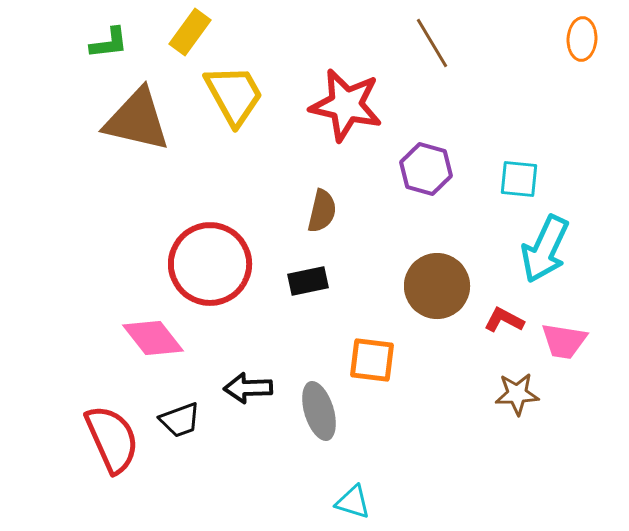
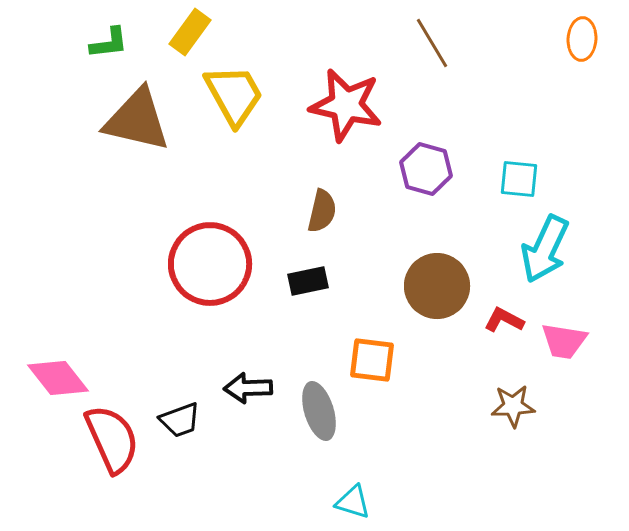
pink diamond: moved 95 px left, 40 px down
brown star: moved 4 px left, 12 px down
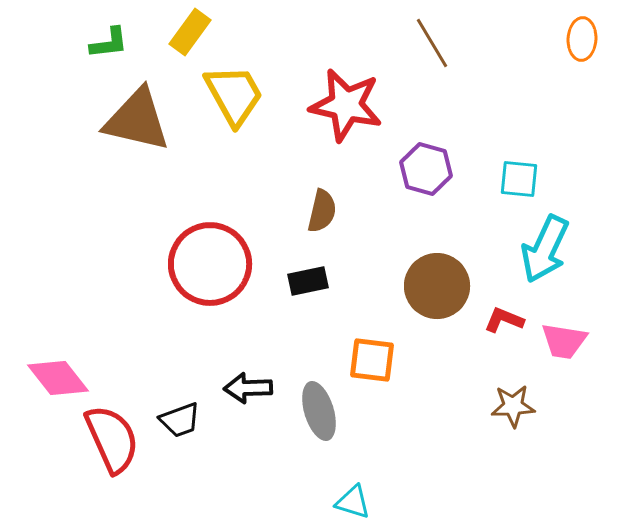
red L-shape: rotated 6 degrees counterclockwise
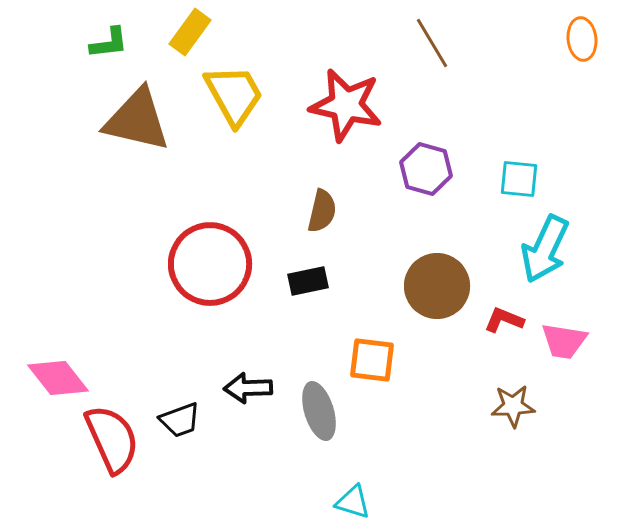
orange ellipse: rotated 9 degrees counterclockwise
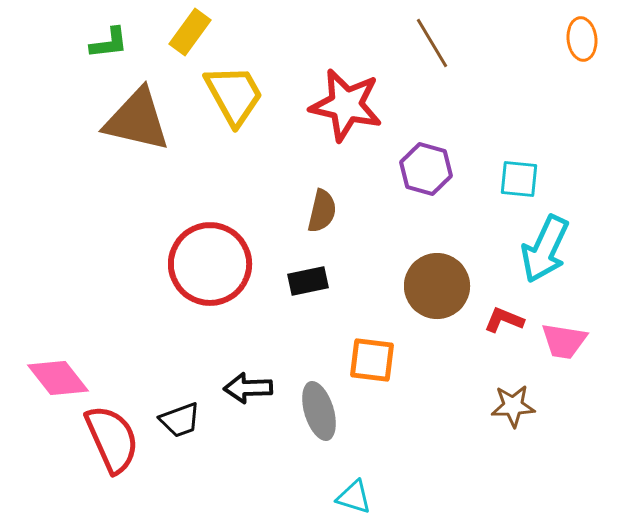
cyan triangle: moved 1 px right, 5 px up
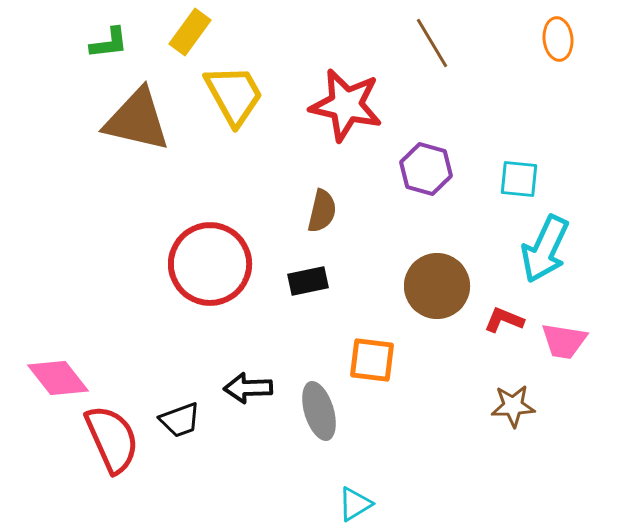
orange ellipse: moved 24 px left
cyan triangle: moved 1 px right, 7 px down; rotated 48 degrees counterclockwise
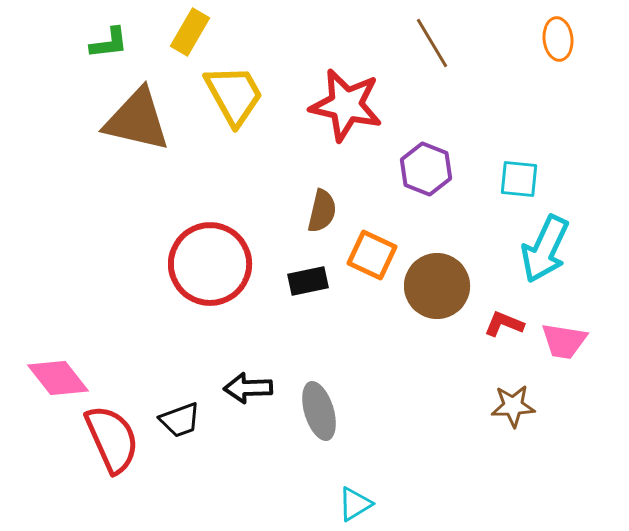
yellow rectangle: rotated 6 degrees counterclockwise
purple hexagon: rotated 6 degrees clockwise
red L-shape: moved 4 px down
orange square: moved 105 px up; rotated 18 degrees clockwise
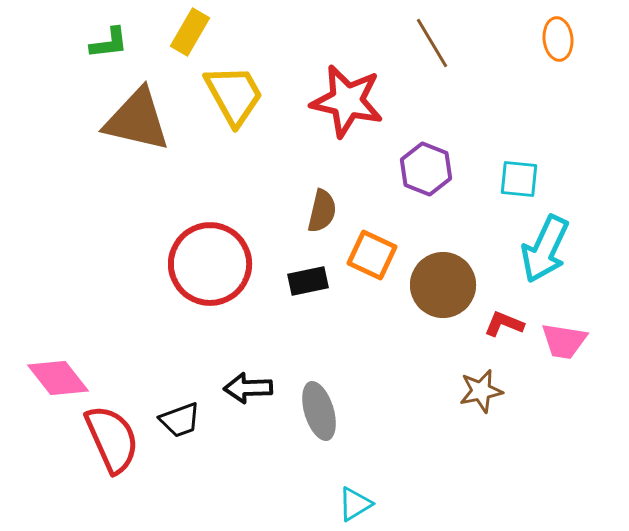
red star: moved 1 px right, 4 px up
brown circle: moved 6 px right, 1 px up
brown star: moved 32 px left, 15 px up; rotated 9 degrees counterclockwise
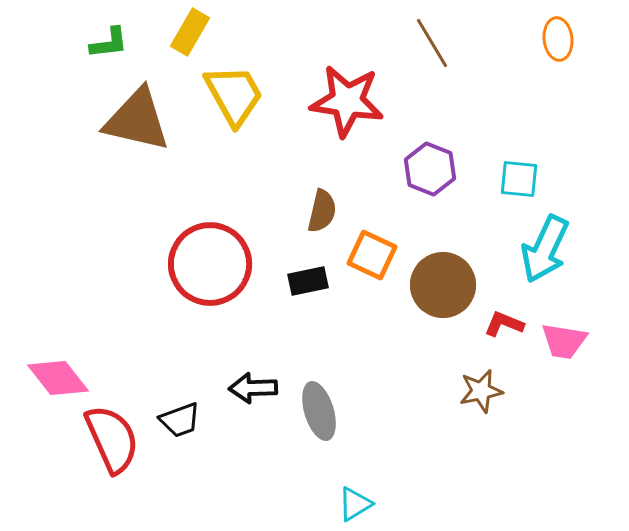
red star: rotated 4 degrees counterclockwise
purple hexagon: moved 4 px right
black arrow: moved 5 px right
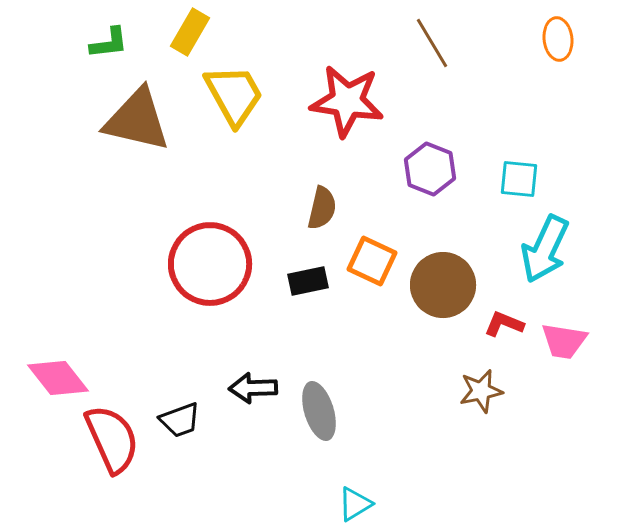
brown semicircle: moved 3 px up
orange square: moved 6 px down
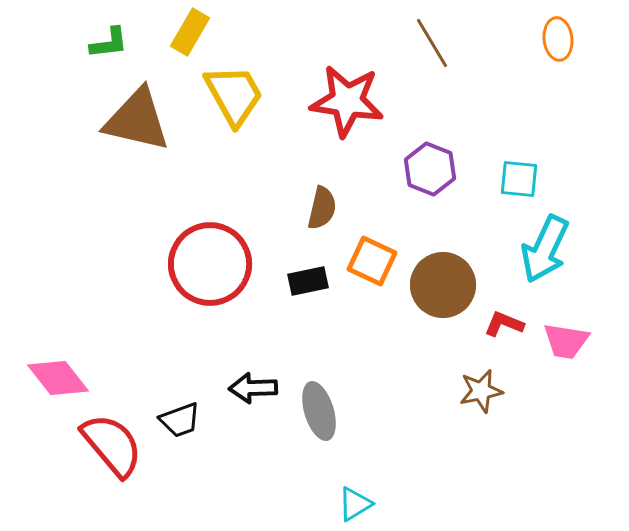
pink trapezoid: moved 2 px right
red semicircle: moved 6 px down; rotated 16 degrees counterclockwise
